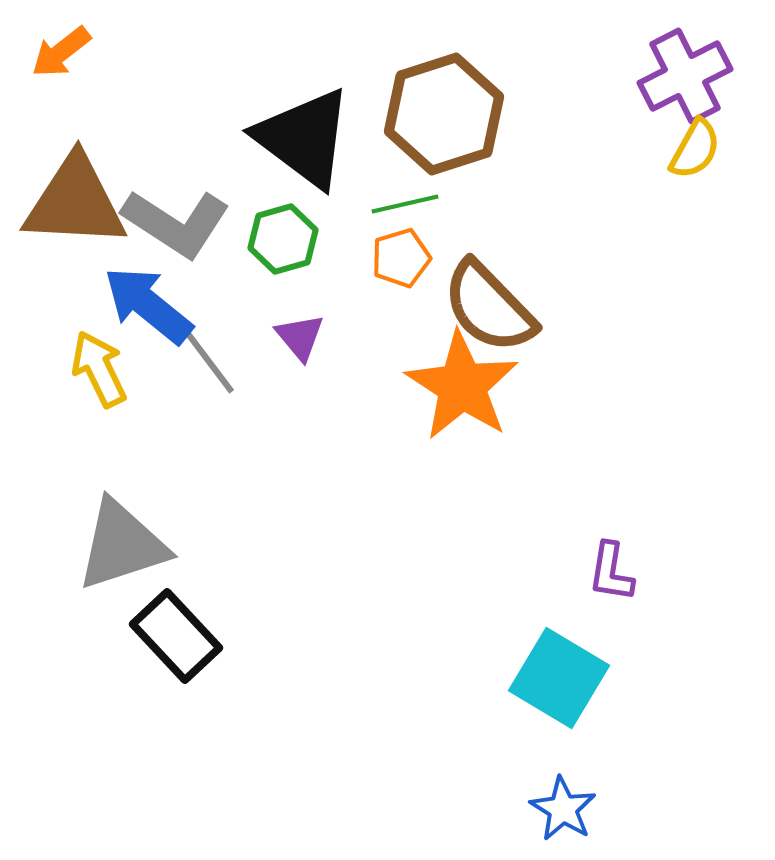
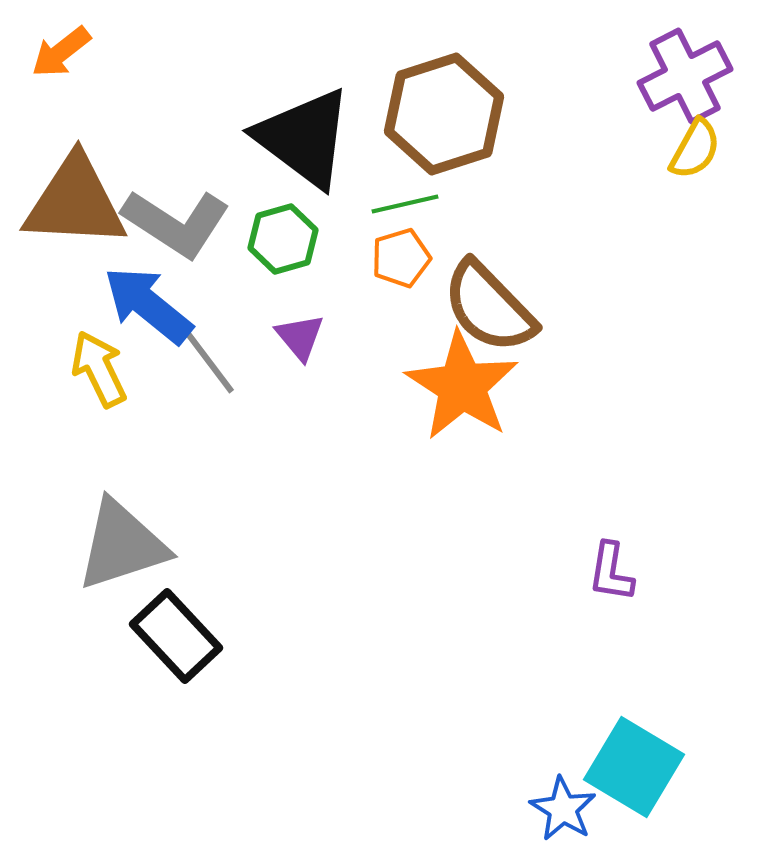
cyan square: moved 75 px right, 89 px down
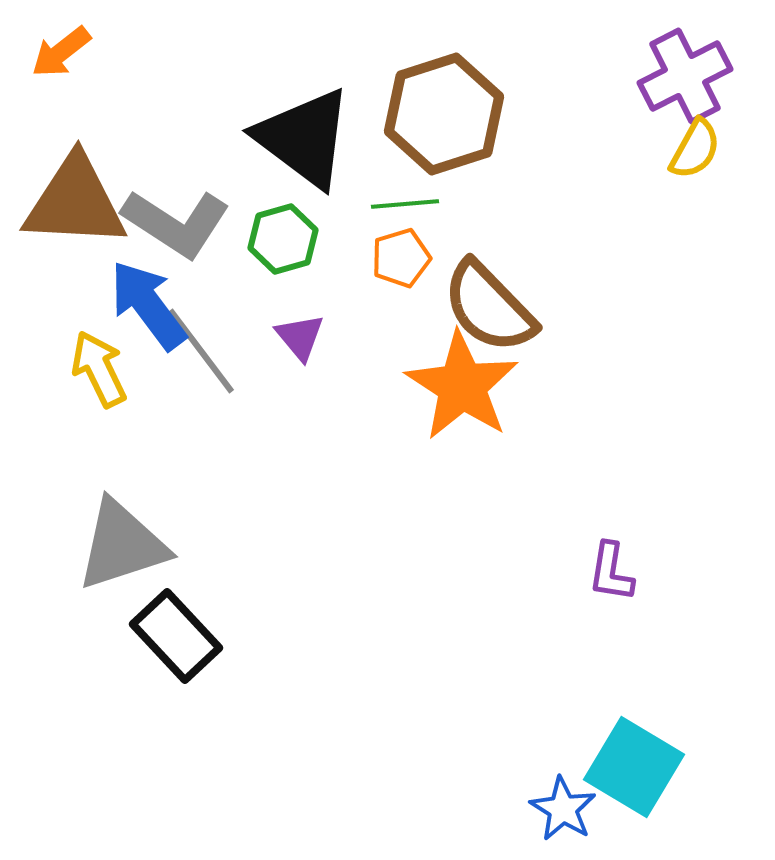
green line: rotated 8 degrees clockwise
blue arrow: rotated 14 degrees clockwise
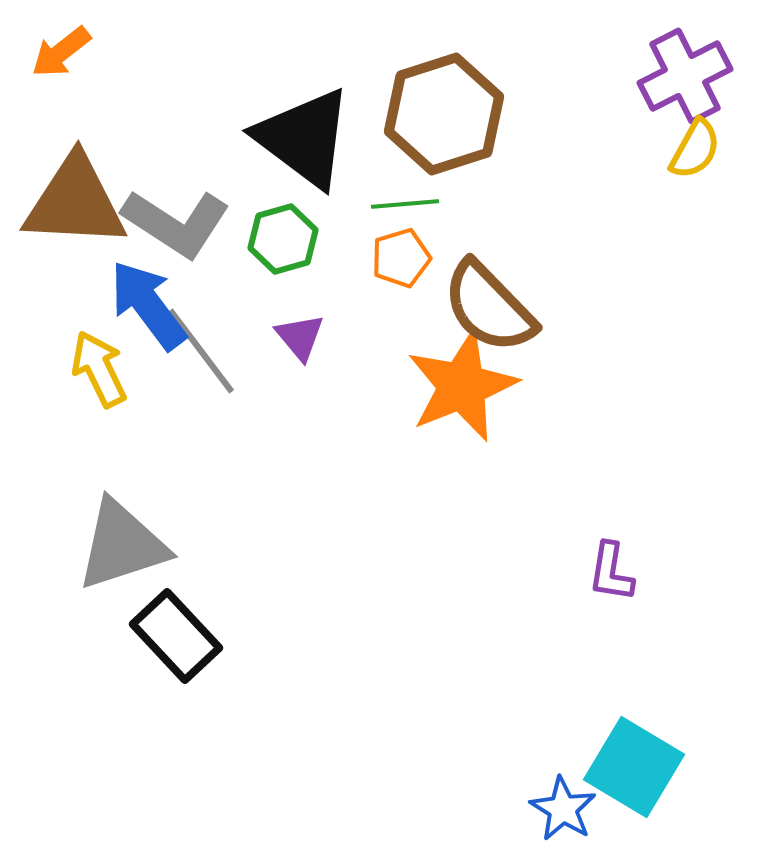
orange star: rotated 17 degrees clockwise
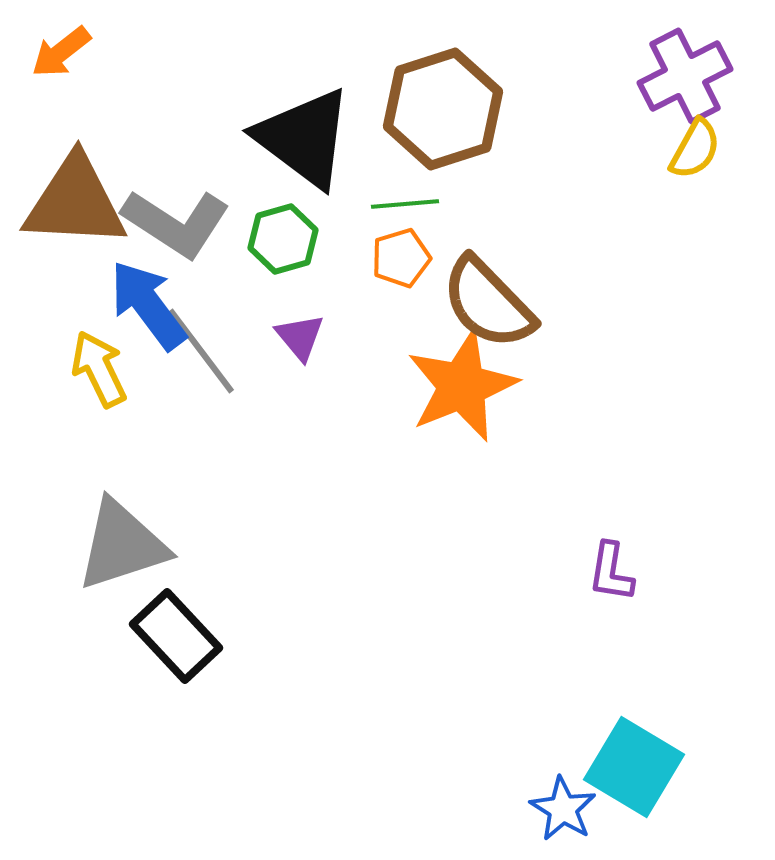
brown hexagon: moved 1 px left, 5 px up
brown semicircle: moved 1 px left, 4 px up
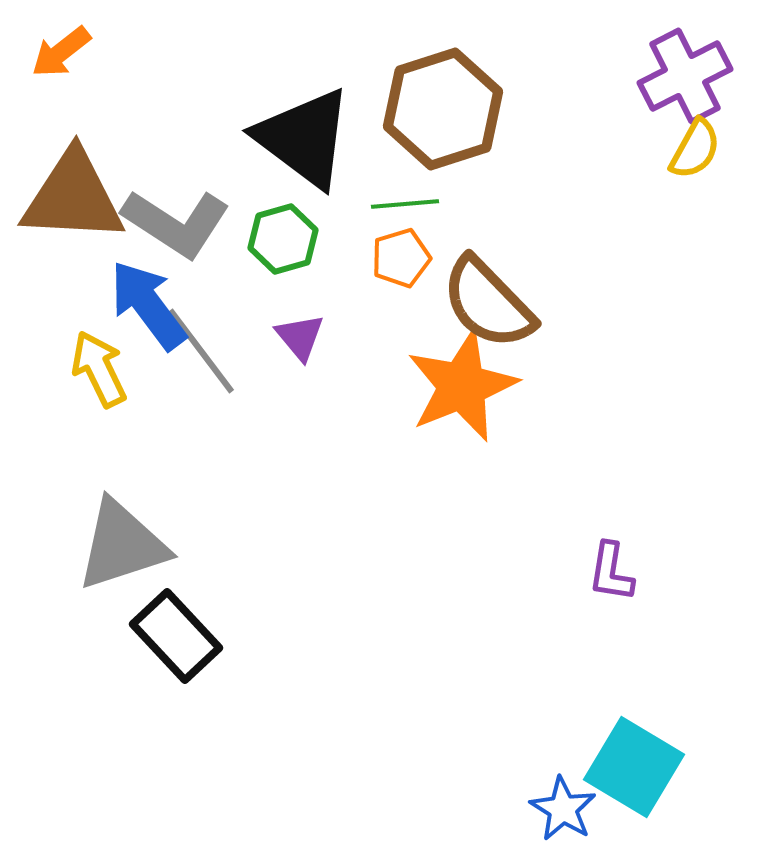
brown triangle: moved 2 px left, 5 px up
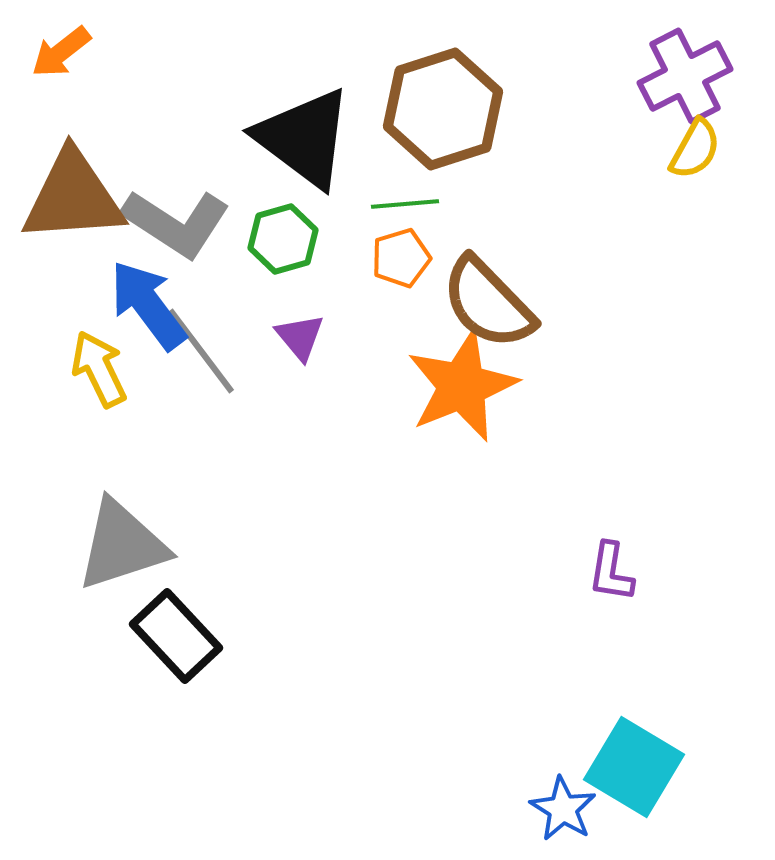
brown triangle: rotated 7 degrees counterclockwise
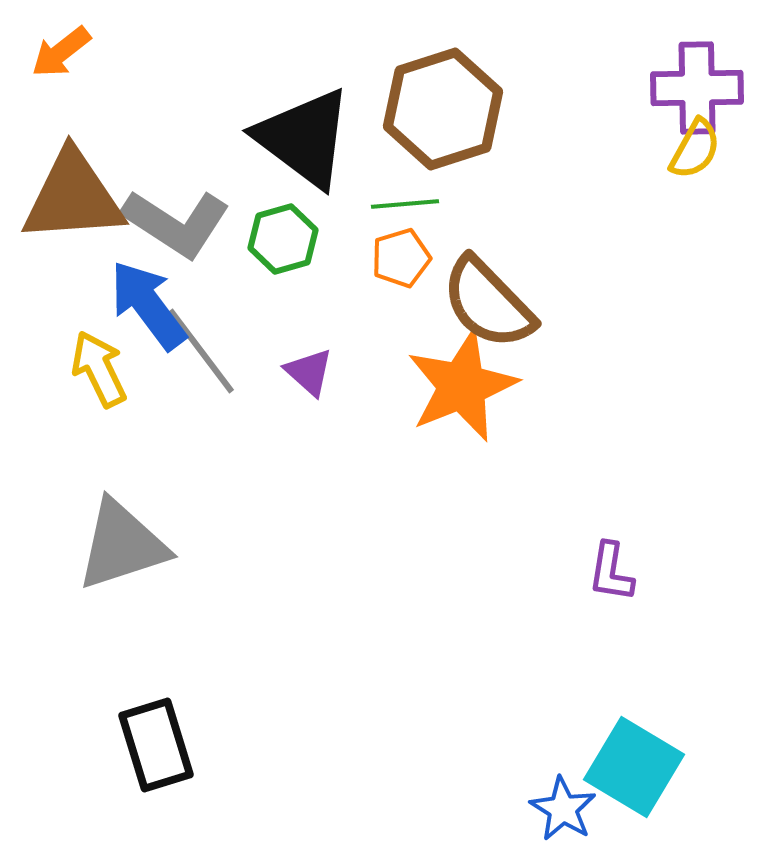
purple cross: moved 12 px right, 12 px down; rotated 26 degrees clockwise
purple triangle: moved 9 px right, 35 px down; rotated 8 degrees counterclockwise
black rectangle: moved 20 px left, 109 px down; rotated 26 degrees clockwise
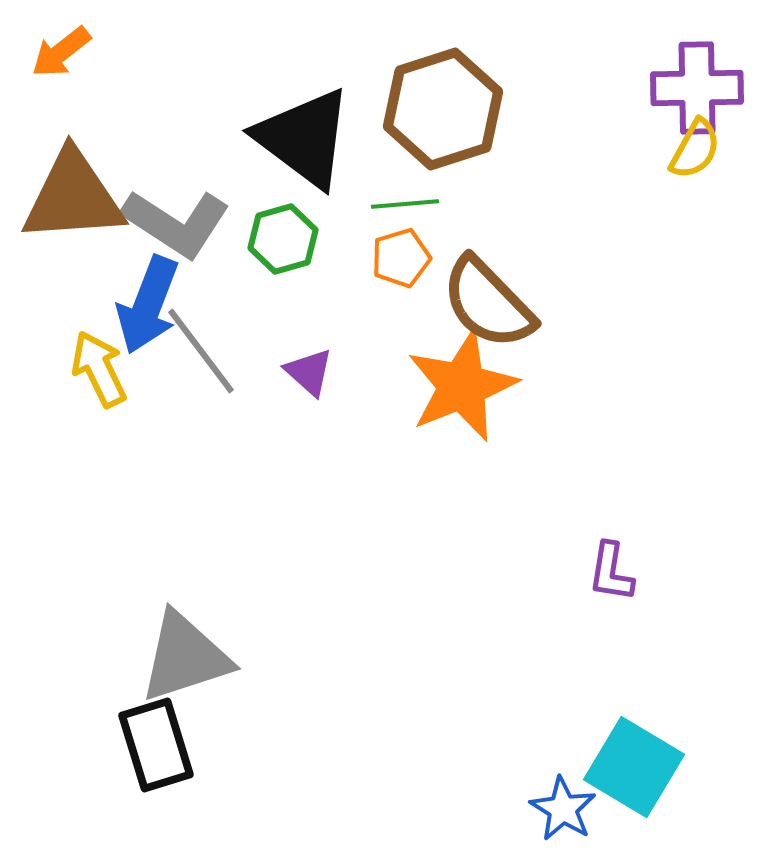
blue arrow: rotated 122 degrees counterclockwise
gray triangle: moved 63 px right, 112 px down
